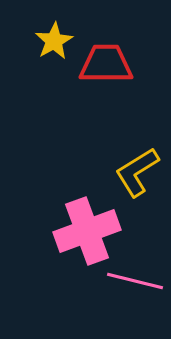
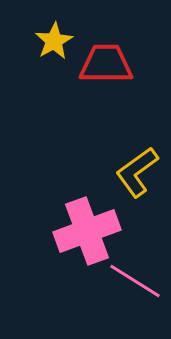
yellow L-shape: rotated 4 degrees counterclockwise
pink line: rotated 18 degrees clockwise
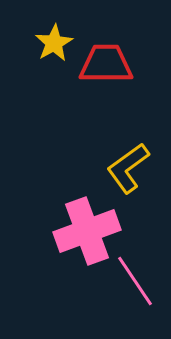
yellow star: moved 2 px down
yellow L-shape: moved 9 px left, 4 px up
pink line: rotated 24 degrees clockwise
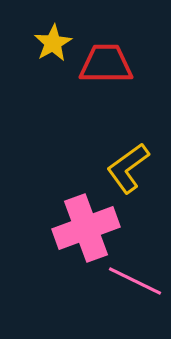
yellow star: moved 1 px left
pink cross: moved 1 px left, 3 px up
pink line: rotated 30 degrees counterclockwise
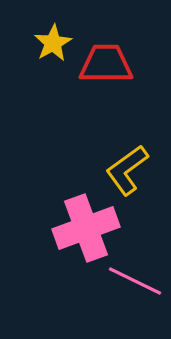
yellow L-shape: moved 1 px left, 2 px down
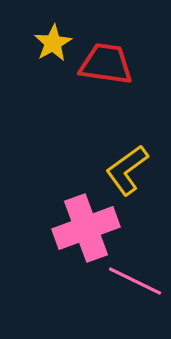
red trapezoid: rotated 8 degrees clockwise
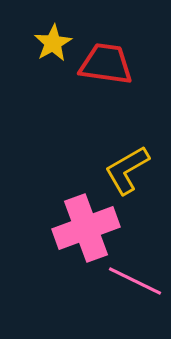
yellow L-shape: rotated 6 degrees clockwise
